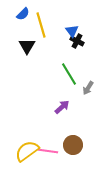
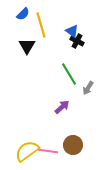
blue triangle: rotated 16 degrees counterclockwise
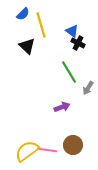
black cross: moved 1 px right, 2 px down
black triangle: rotated 18 degrees counterclockwise
green line: moved 2 px up
purple arrow: rotated 21 degrees clockwise
pink line: moved 1 px left, 1 px up
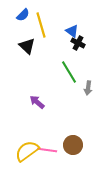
blue semicircle: moved 1 px down
gray arrow: rotated 24 degrees counterclockwise
purple arrow: moved 25 px left, 5 px up; rotated 119 degrees counterclockwise
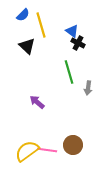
green line: rotated 15 degrees clockwise
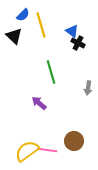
black triangle: moved 13 px left, 10 px up
green line: moved 18 px left
purple arrow: moved 2 px right, 1 px down
brown circle: moved 1 px right, 4 px up
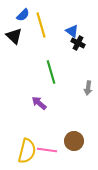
yellow semicircle: rotated 140 degrees clockwise
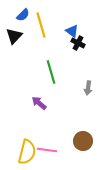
black triangle: rotated 30 degrees clockwise
brown circle: moved 9 px right
yellow semicircle: moved 1 px down
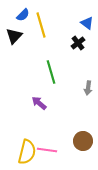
blue triangle: moved 15 px right, 8 px up
black cross: rotated 24 degrees clockwise
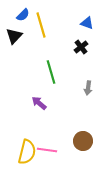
blue triangle: rotated 16 degrees counterclockwise
black cross: moved 3 px right, 4 px down
